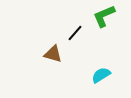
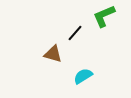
cyan semicircle: moved 18 px left, 1 px down
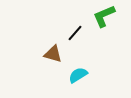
cyan semicircle: moved 5 px left, 1 px up
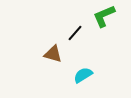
cyan semicircle: moved 5 px right
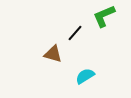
cyan semicircle: moved 2 px right, 1 px down
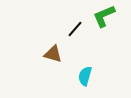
black line: moved 4 px up
cyan semicircle: rotated 42 degrees counterclockwise
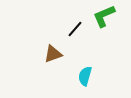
brown triangle: rotated 36 degrees counterclockwise
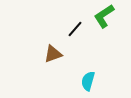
green L-shape: rotated 10 degrees counterclockwise
cyan semicircle: moved 3 px right, 5 px down
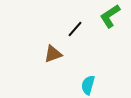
green L-shape: moved 6 px right
cyan semicircle: moved 4 px down
